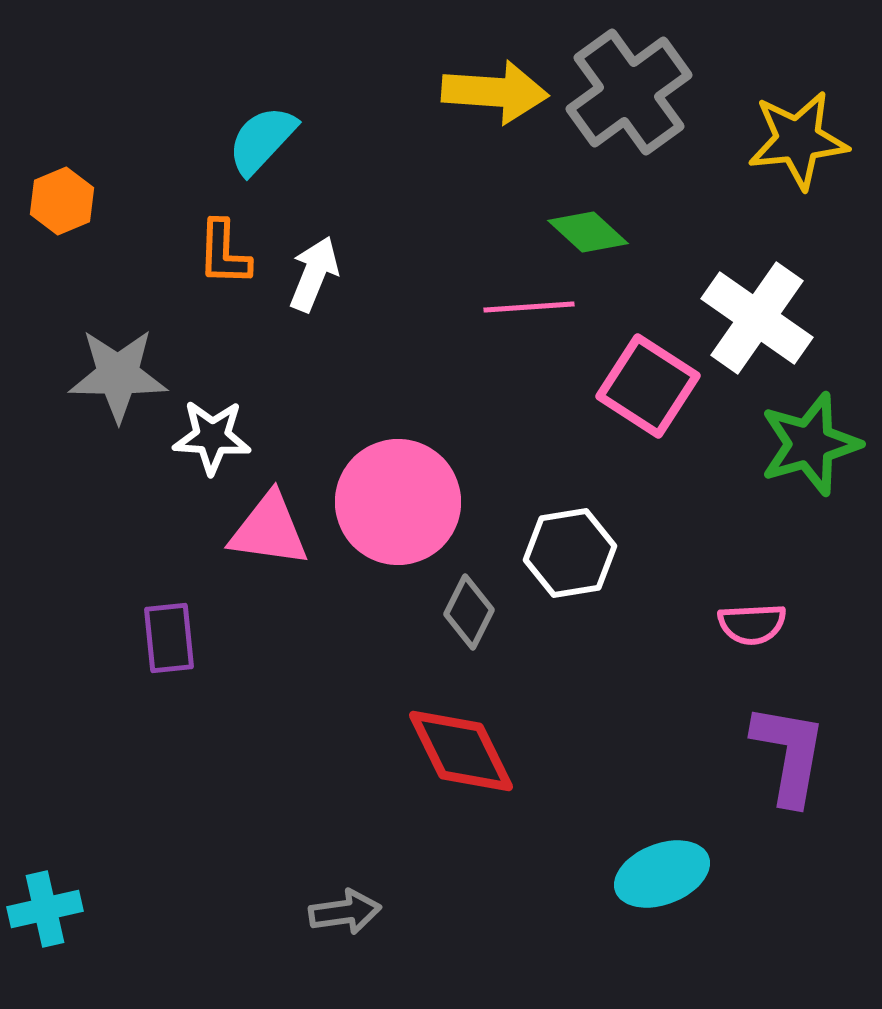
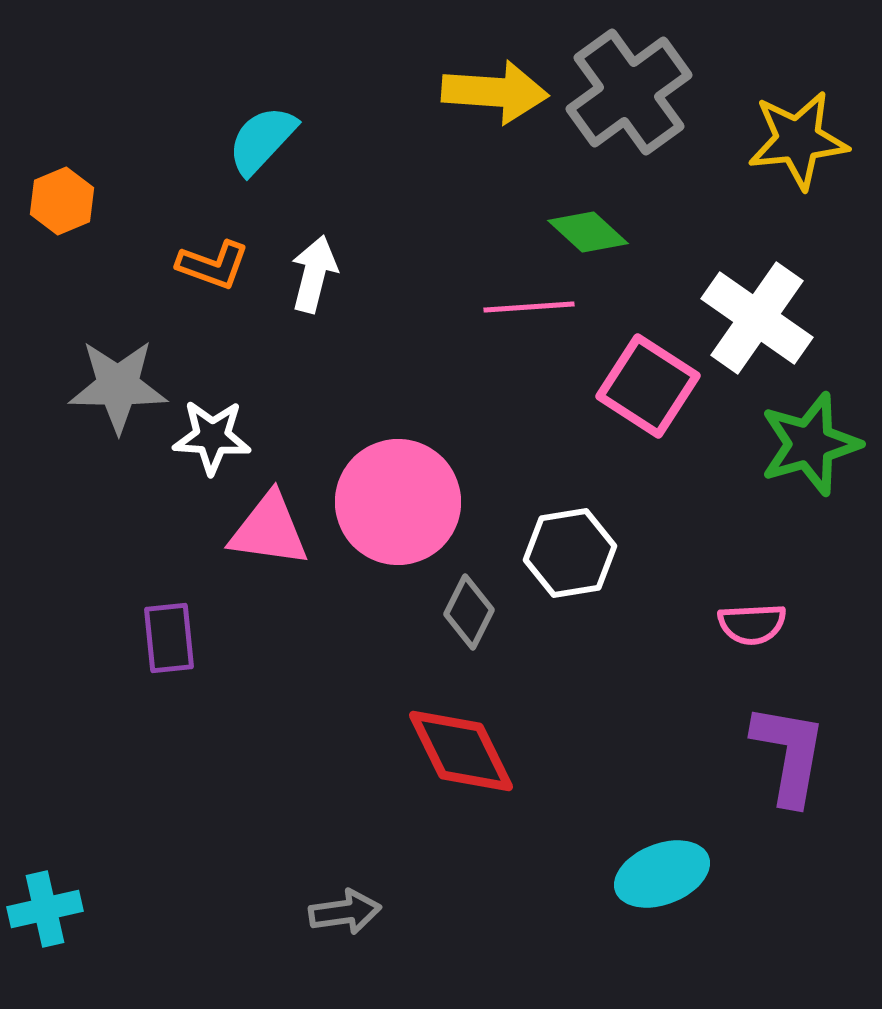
orange L-shape: moved 11 px left, 12 px down; rotated 72 degrees counterclockwise
white arrow: rotated 8 degrees counterclockwise
gray star: moved 11 px down
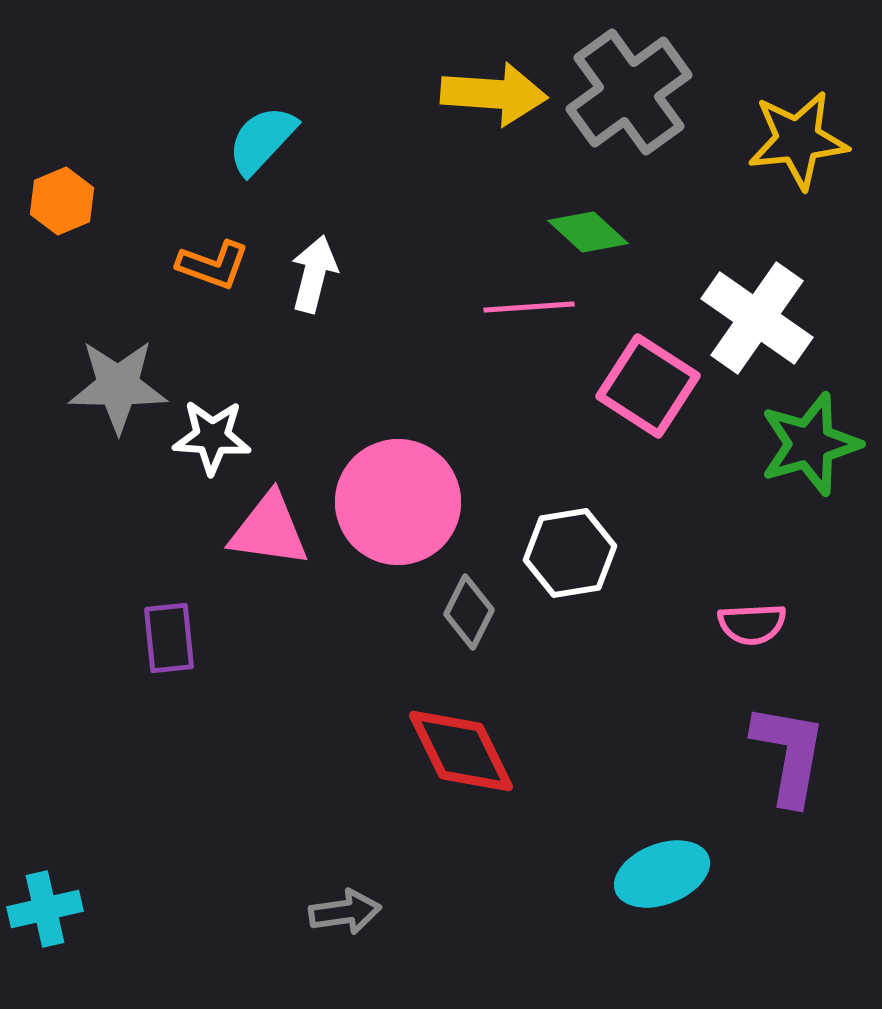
yellow arrow: moved 1 px left, 2 px down
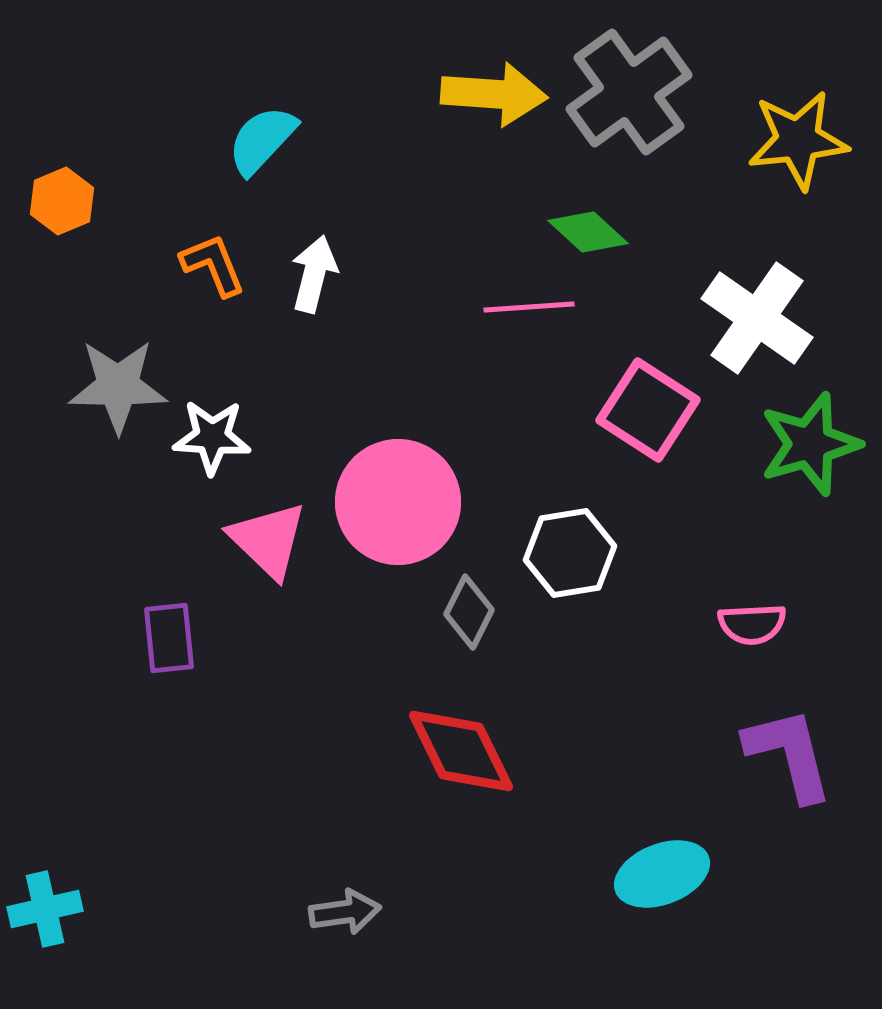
orange L-shape: rotated 132 degrees counterclockwise
pink square: moved 24 px down
pink triangle: moved 1 px left, 10 px down; rotated 36 degrees clockwise
purple L-shape: rotated 24 degrees counterclockwise
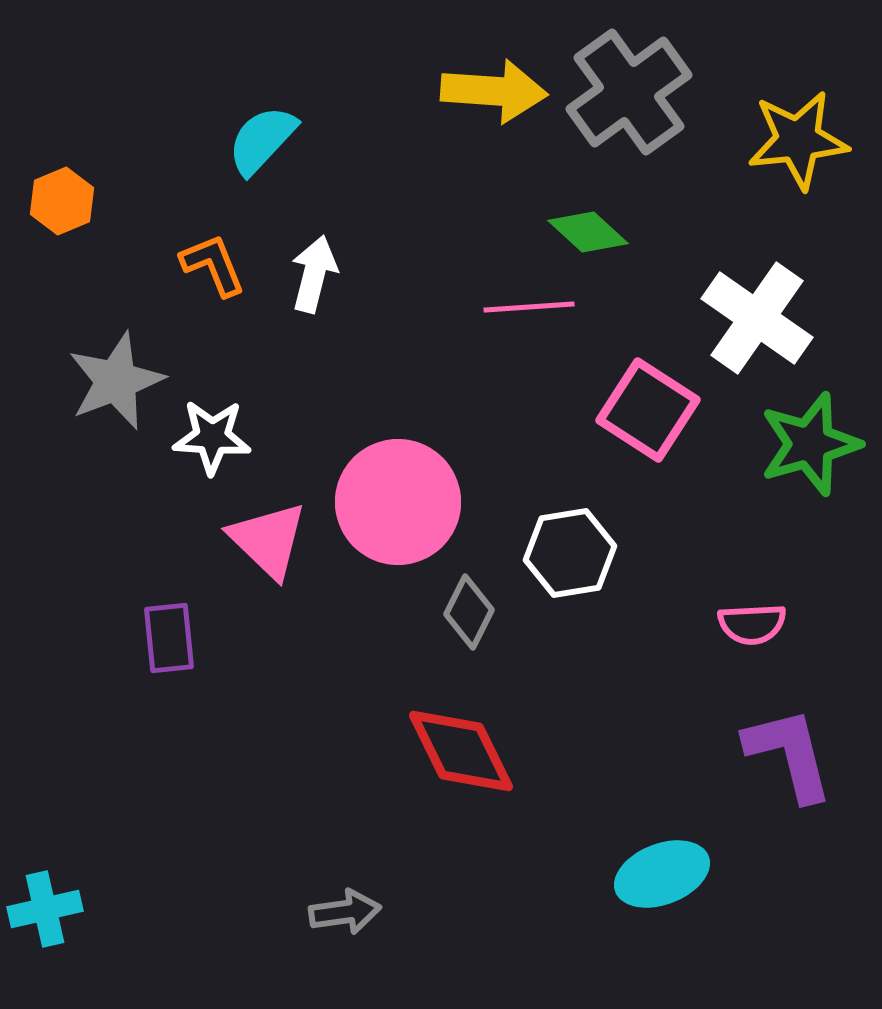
yellow arrow: moved 3 px up
gray star: moved 2 px left, 5 px up; rotated 22 degrees counterclockwise
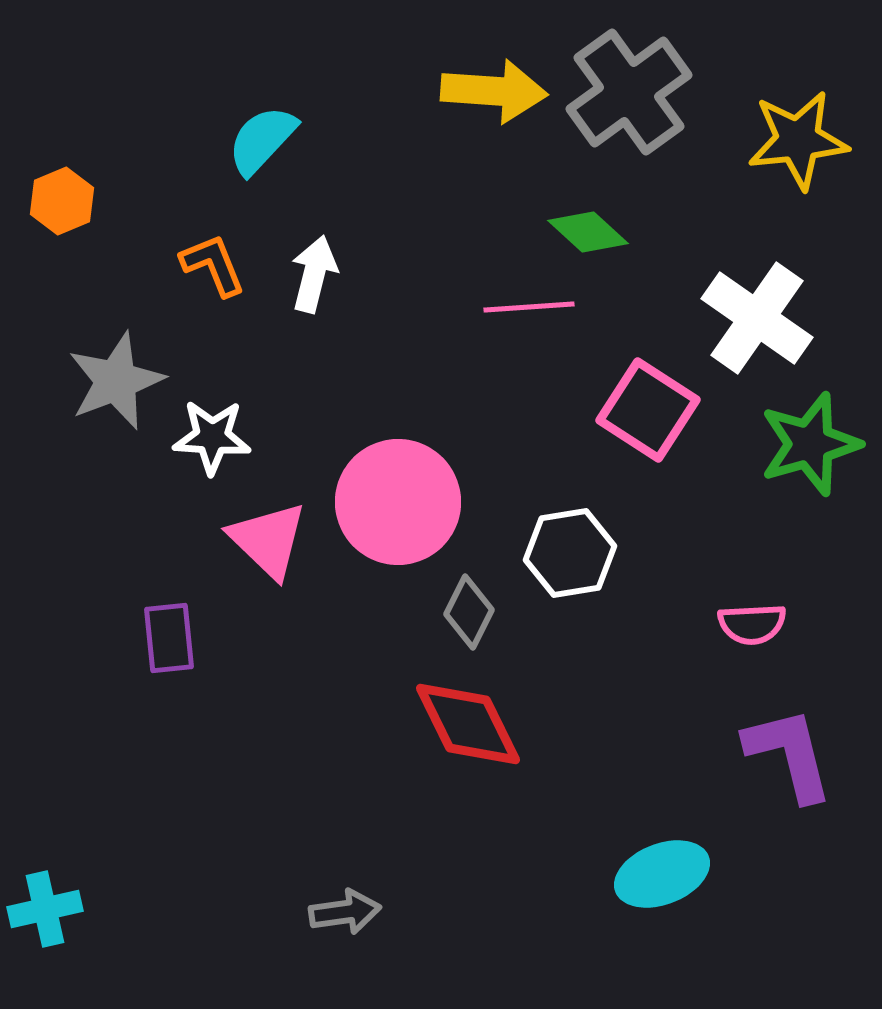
red diamond: moved 7 px right, 27 px up
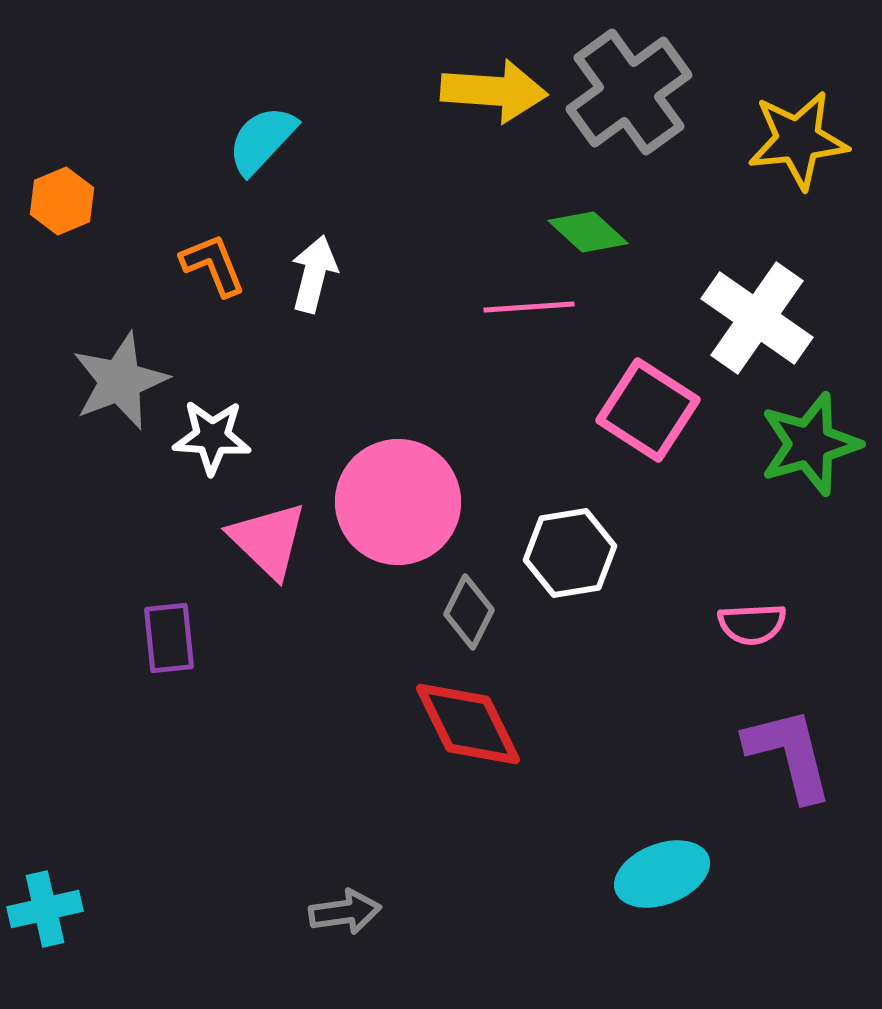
gray star: moved 4 px right
